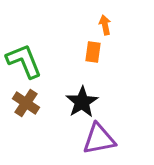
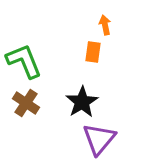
purple triangle: rotated 39 degrees counterclockwise
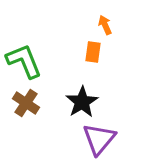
orange arrow: rotated 12 degrees counterclockwise
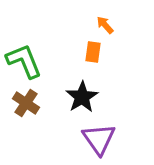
orange arrow: rotated 18 degrees counterclockwise
black star: moved 5 px up
purple triangle: rotated 15 degrees counterclockwise
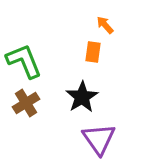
brown cross: rotated 24 degrees clockwise
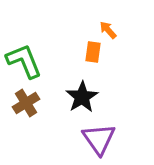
orange arrow: moved 3 px right, 5 px down
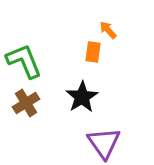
purple triangle: moved 5 px right, 4 px down
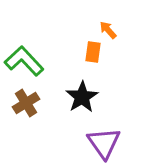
green L-shape: rotated 21 degrees counterclockwise
